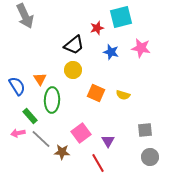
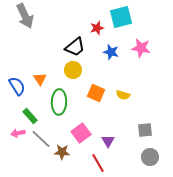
black trapezoid: moved 1 px right, 2 px down
green ellipse: moved 7 px right, 2 px down
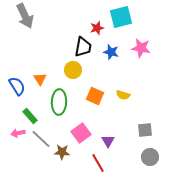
black trapezoid: moved 8 px right; rotated 40 degrees counterclockwise
orange square: moved 1 px left, 3 px down
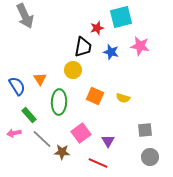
pink star: moved 1 px left, 2 px up
yellow semicircle: moved 3 px down
green rectangle: moved 1 px left, 1 px up
pink arrow: moved 4 px left
gray line: moved 1 px right
red line: rotated 36 degrees counterclockwise
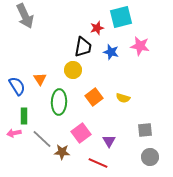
orange square: moved 1 px left, 1 px down; rotated 30 degrees clockwise
green rectangle: moved 5 px left, 1 px down; rotated 42 degrees clockwise
purple triangle: moved 1 px right
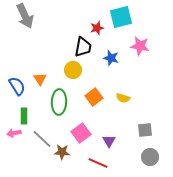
blue star: moved 6 px down
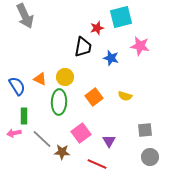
yellow circle: moved 8 px left, 7 px down
orange triangle: rotated 32 degrees counterclockwise
yellow semicircle: moved 2 px right, 2 px up
red line: moved 1 px left, 1 px down
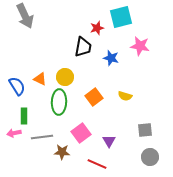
gray line: moved 2 px up; rotated 50 degrees counterclockwise
